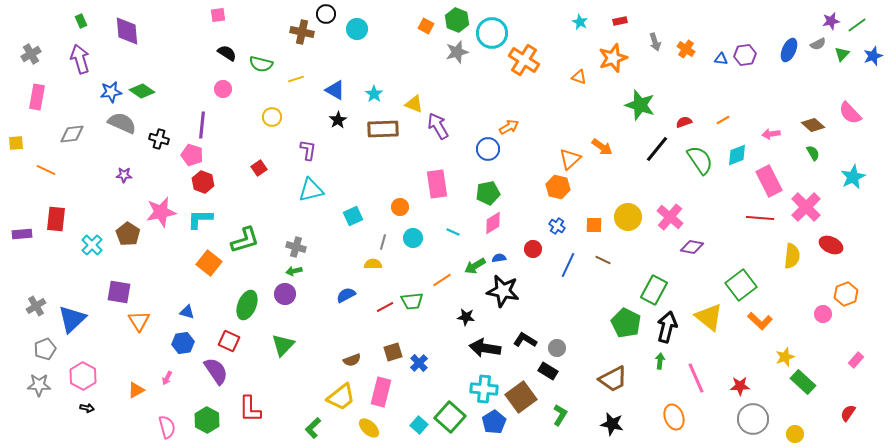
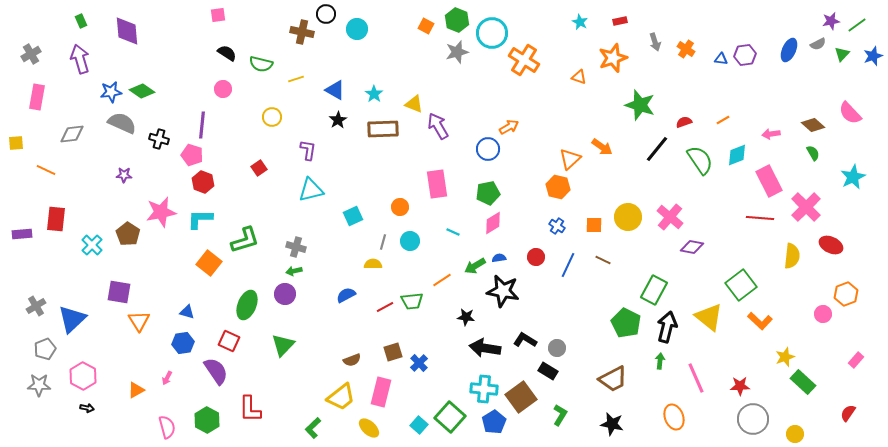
cyan circle at (413, 238): moved 3 px left, 3 px down
red circle at (533, 249): moved 3 px right, 8 px down
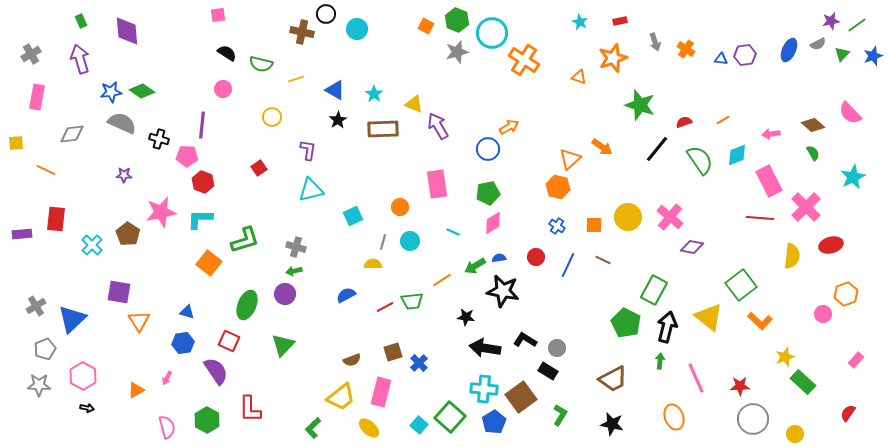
pink pentagon at (192, 155): moved 5 px left, 1 px down; rotated 15 degrees counterclockwise
red ellipse at (831, 245): rotated 40 degrees counterclockwise
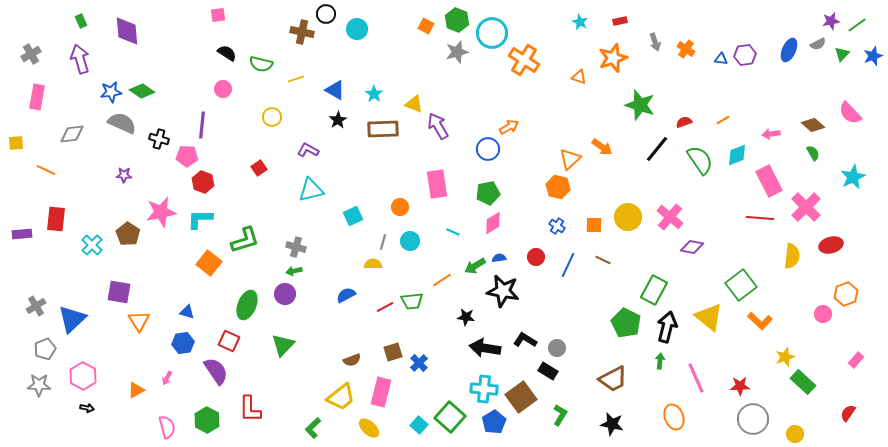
purple L-shape at (308, 150): rotated 70 degrees counterclockwise
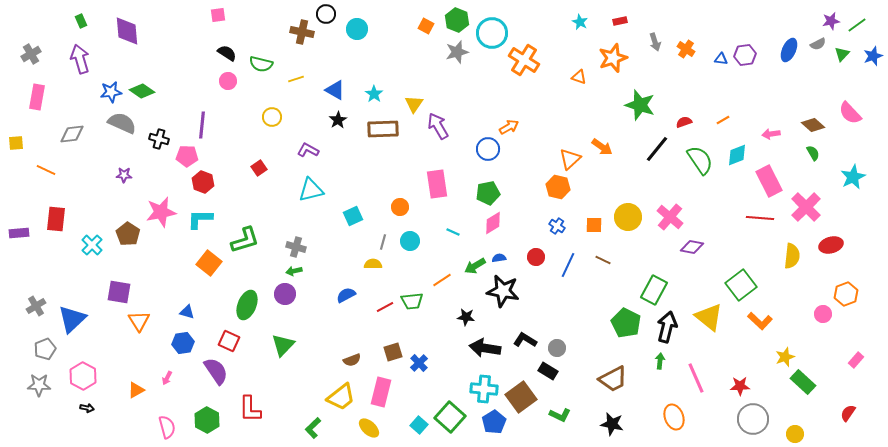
pink circle at (223, 89): moved 5 px right, 8 px up
yellow triangle at (414, 104): rotated 42 degrees clockwise
purple rectangle at (22, 234): moved 3 px left, 1 px up
green L-shape at (560, 415): rotated 85 degrees clockwise
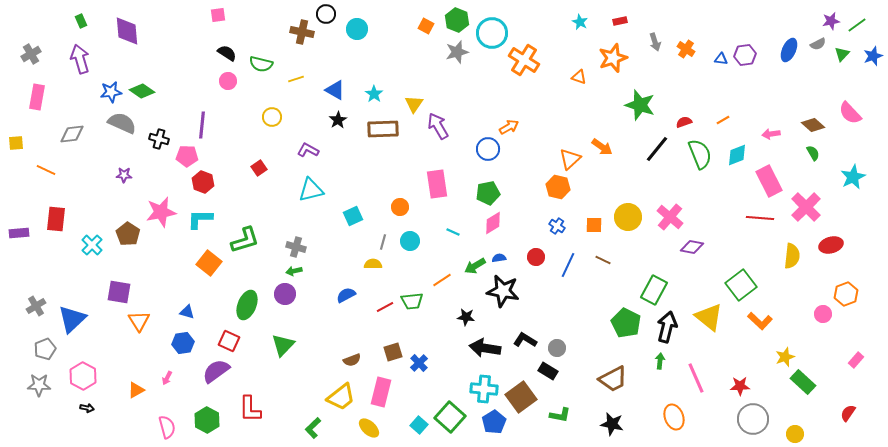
green semicircle at (700, 160): moved 6 px up; rotated 12 degrees clockwise
purple semicircle at (216, 371): rotated 92 degrees counterclockwise
green L-shape at (560, 415): rotated 15 degrees counterclockwise
